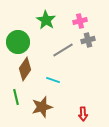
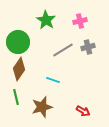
gray cross: moved 7 px down
brown diamond: moved 6 px left
red arrow: moved 3 px up; rotated 56 degrees counterclockwise
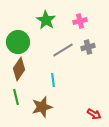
cyan line: rotated 64 degrees clockwise
red arrow: moved 11 px right, 3 px down
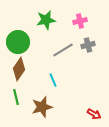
green star: rotated 30 degrees clockwise
gray cross: moved 2 px up
cyan line: rotated 16 degrees counterclockwise
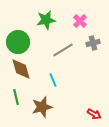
pink cross: rotated 32 degrees counterclockwise
gray cross: moved 5 px right, 2 px up
brown diamond: moved 2 px right; rotated 50 degrees counterclockwise
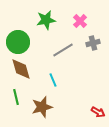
red arrow: moved 4 px right, 2 px up
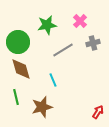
green star: moved 1 px right, 5 px down
red arrow: rotated 88 degrees counterclockwise
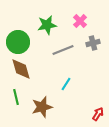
gray line: rotated 10 degrees clockwise
cyan line: moved 13 px right, 4 px down; rotated 56 degrees clockwise
red arrow: moved 2 px down
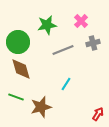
pink cross: moved 1 px right
green line: rotated 56 degrees counterclockwise
brown star: moved 1 px left
